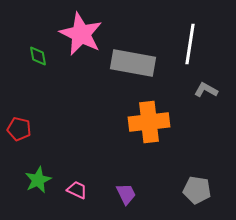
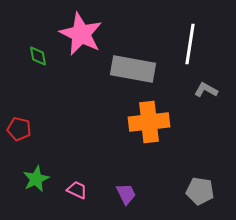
gray rectangle: moved 6 px down
green star: moved 2 px left, 1 px up
gray pentagon: moved 3 px right, 1 px down
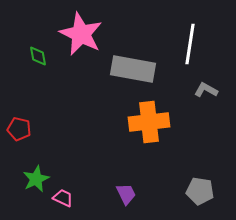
pink trapezoid: moved 14 px left, 8 px down
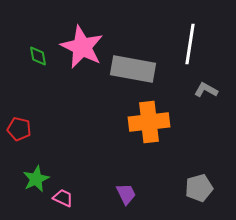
pink star: moved 1 px right, 13 px down
gray pentagon: moved 1 px left, 3 px up; rotated 24 degrees counterclockwise
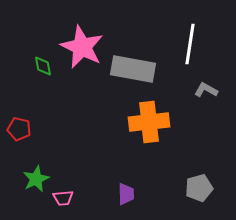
green diamond: moved 5 px right, 10 px down
purple trapezoid: rotated 25 degrees clockwise
pink trapezoid: rotated 150 degrees clockwise
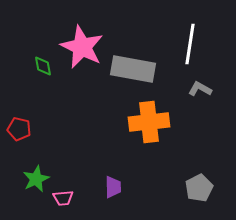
gray L-shape: moved 6 px left, 1 px up
gray pentagon: rotated 12 degrees counterclockwise
purple trapezoid: moved 13 px left, 7 px up
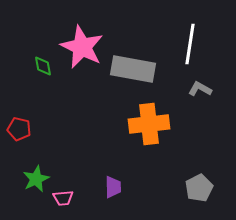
orange cross: moved 2 px down
